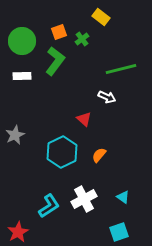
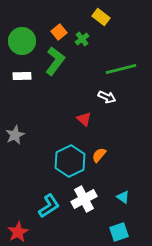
orange square: rotated 21 degrees counterclockwise
cyan hexagon: moved 8 px right, 9 px down
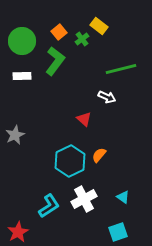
yellow rectangle: moved 2 px left, 9 px down
cyan square: moved 1 px left
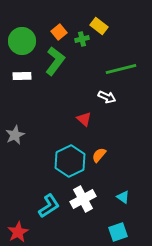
green cross: rotated 24 degrees clockwise
white cross: moved 1 px left
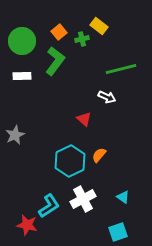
red star: moved 9 px right, 7 px up; rotated 30 degrees counterclockwise
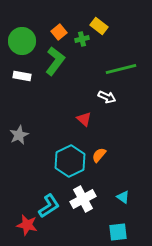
white rectangle: rotated 12 degrees clockwise
gray star: moved 4 px right
cyan square: rotated 12 degrees clockwise
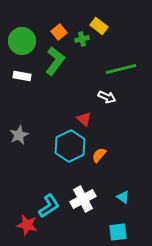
cyan hexagon: moved 15 px up
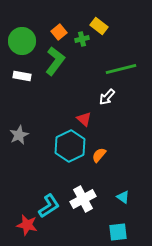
white arrow: rotated 108 degrees clockwise
